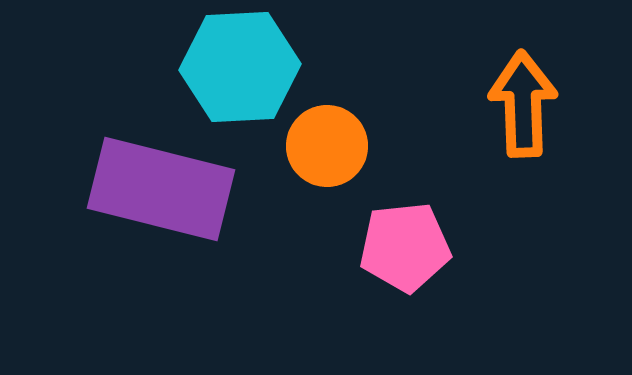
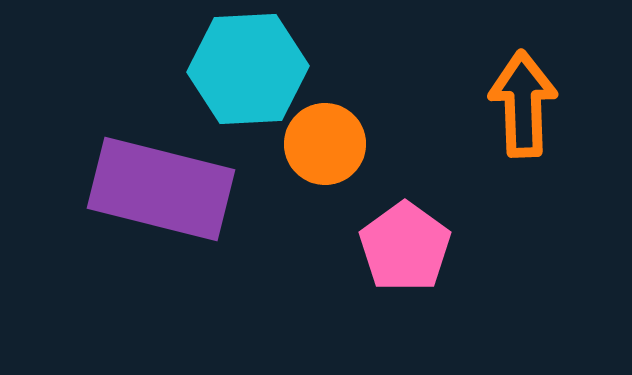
cyan hexagon: moved 8 px right, 2 px down
orange circle: moved 2 px left, 2 px up
pink pentagon: rotated 30 degrees counterclockwise
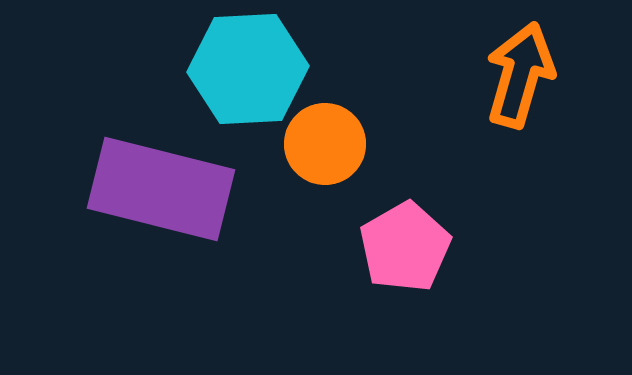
orange arrow: moved 3 px left, 29 px up; rotated 18 degrees clockwise
pink pentagon: rotated 6 degrees clockwise
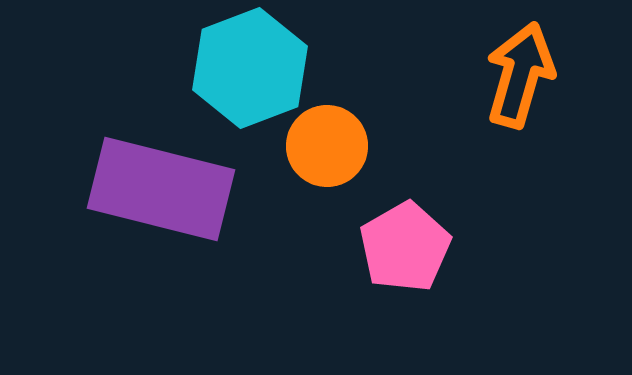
cyan hexagon: moved 2 px right, 1 px up; rotated 18 degrees counterclockwise
orange circle: moved 2 px right, 2 px down
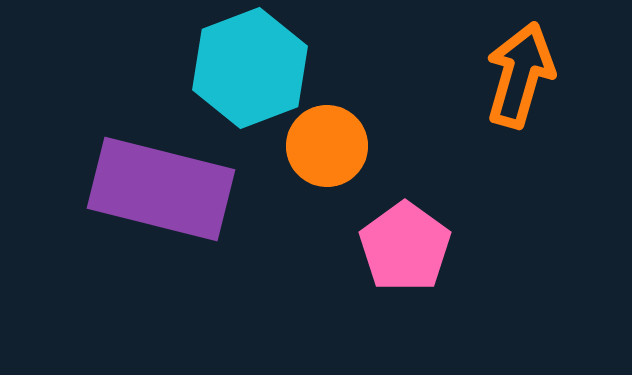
pink pentagon: rotated 6 degrees counterclockwise
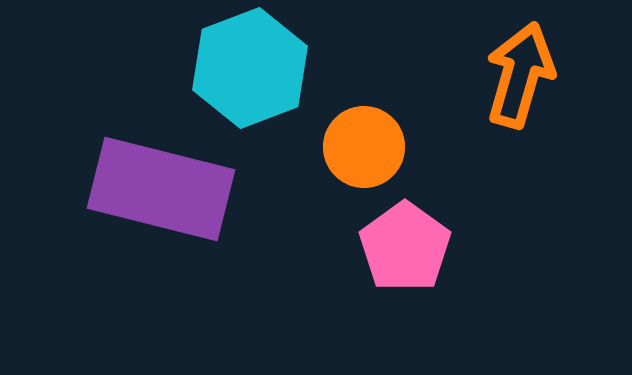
orange circle: moved 37 px right, 1 px down
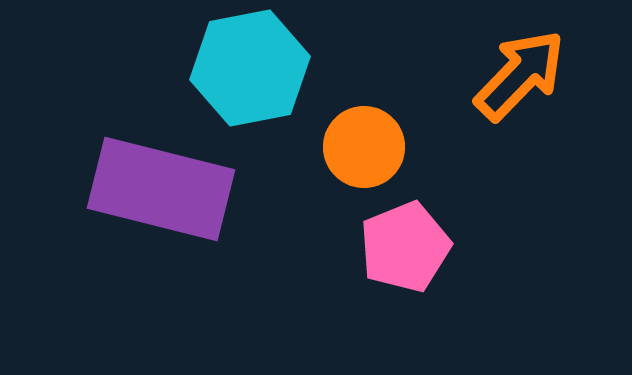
cyan hexagon: rotated 10 degrees clockwise
orange arrow: rotated 28 degrees clockwise
pink pentagon: rotated 14 degrees clockwise
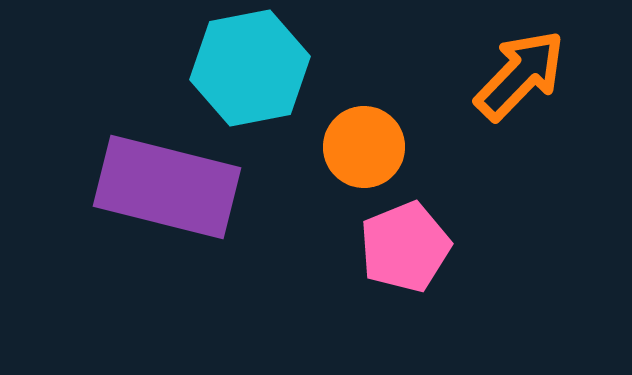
purple rectangle: moved 6 px right, 2 px up
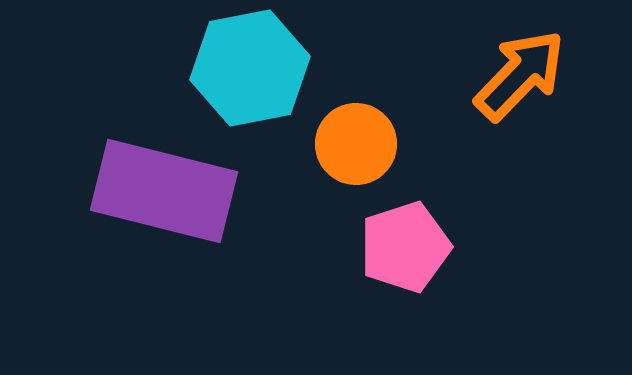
orange circle: moved 8 px left, 3 px up
purple rectangle: moved 3 px left, 4 px down
pink pentagon: rotated 4 degrees clockwise
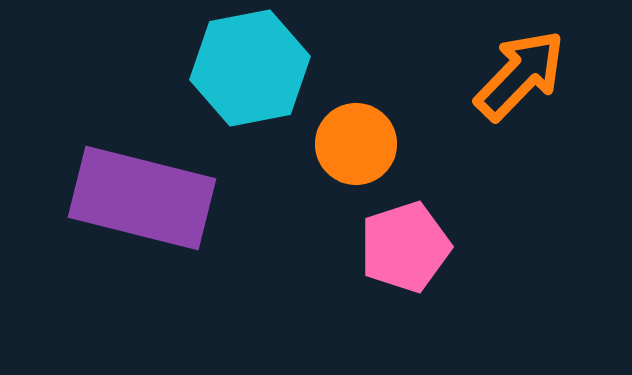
purple rectangle: moved 22 px left, 7 px down
